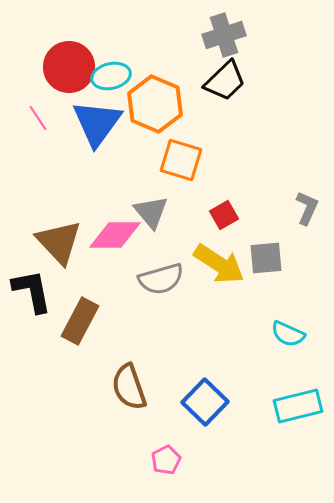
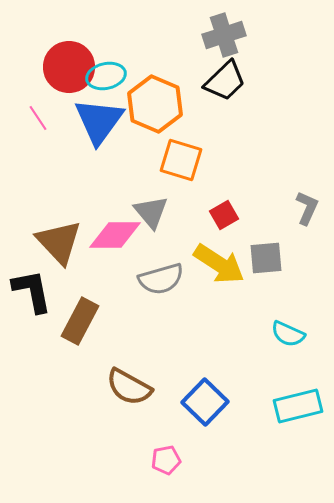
cyan ellipse: moved 5 px left
blue triangle: moved 2 px right, 2 px up
brown semicircle: rotated 42 degrees counterclockwise
pink pentagon: rotated 16 degrees clockwise
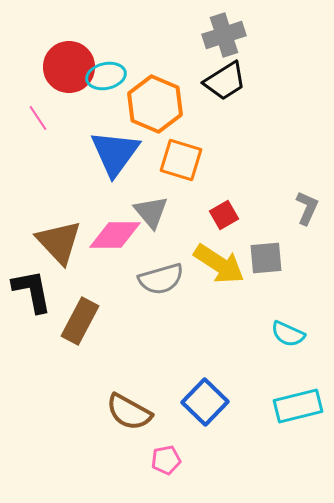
black trapezoid: rotated 12 degrees clockwise
blue triangle: moved 16 px right, 32 px down
brown semicircle: moved 25 px down
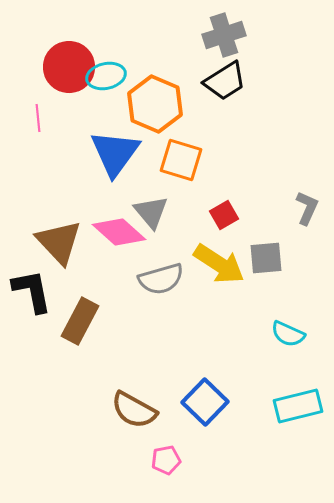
pink line: rotated 28 degrees clockwise
pink diamond: moved 4 px right, 3 px up; rotated 42 degrees clockwise
brown semicircle: moved 5 px right, 2 px up
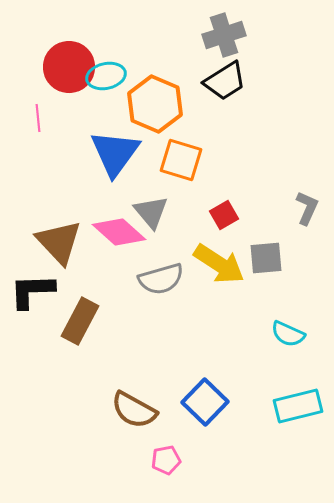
black L-shape: rotated 81 degrees counterclockwise
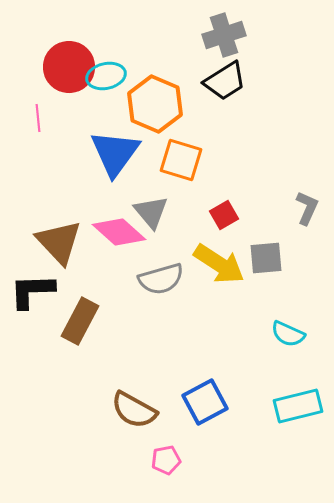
blue square: rotated 18 degrees clockwise
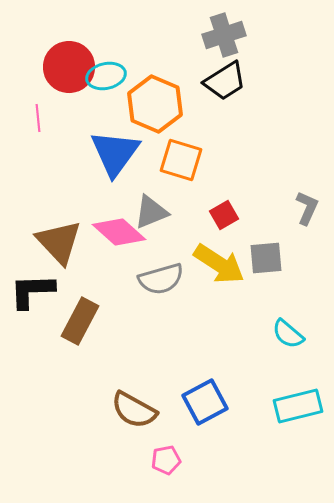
gray triangle: rotated 48 degrees clockwise
cyan semicircle: rotated 16 degrees clockwise
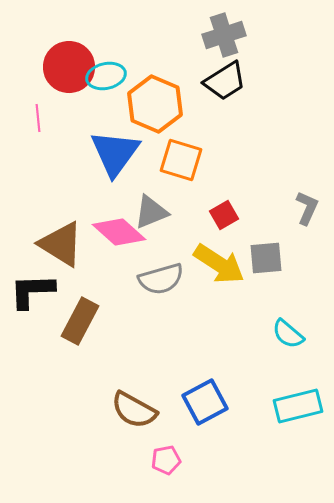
brown triangle: moved 2 px right, 2 px down; rotated 15 degrees counterclockwise
